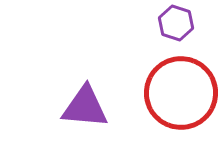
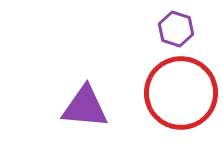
purple hexagon: moved 6 px down
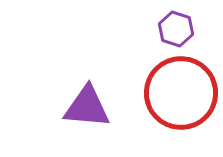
purple triangle: moved 2 px right
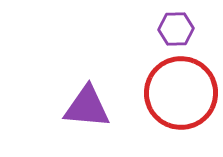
purple hexagon: rotated 20 degrees counterclockwise
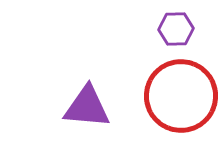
red circle: moved 3 px down
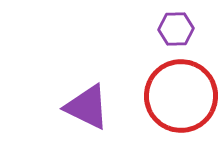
purple triangle: rotated 21 degrees clockwise
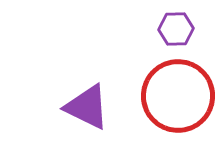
red circle: moved 3 px left
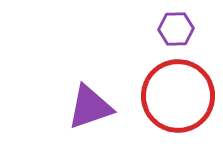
purple triangle: moved 3 px right; rotated 45 degrees counterclockwise
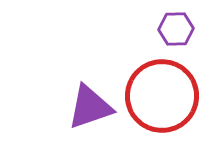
red circle: moved 16 px left
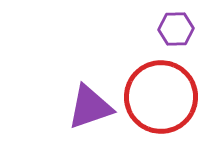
red circle: moved 1 px left, 1 px down
